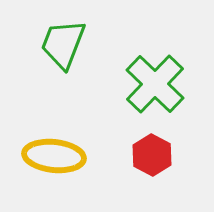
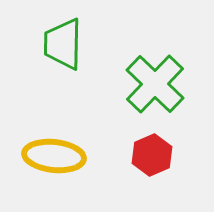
green trapezoid: rotated 20 degrees counterclockwise
red hexagon: rotated 9 degrees clockwise
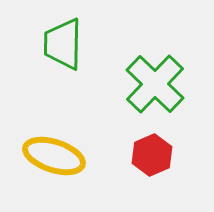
yellow ellipse: rotated 12 degrees clockwise
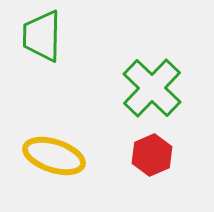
green trapezoid: moved 21 px left, 8 px up
green cross: moved 3 px left, 4 px down
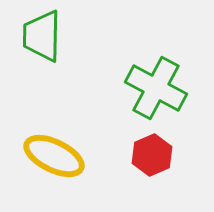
green cross: moved 4 px right; rotated 16 degrees counterclockwise
yellow ellipse: rotated 8 degrees clockwise
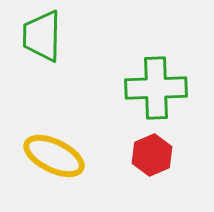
green cross: rotated 30 degrees counterclockwise
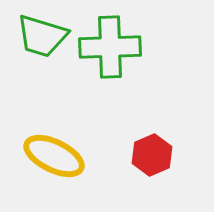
green trapezoid: rotated 74 degrees counterclockwise
green cross: moved 46 px left, 41 px up
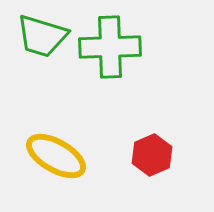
yellow ellipse: moved 2 px right; rotated 4 degrees clockwise
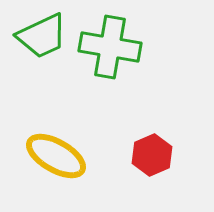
green trapezoid: rotated 42 degrees counterclockwise
green cross: rotated 12 degrees clockwise
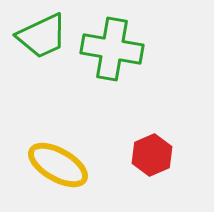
green cross: moved 2 px right, 2 px down
yellow ellipse: moved 2 px right, 9 px down
